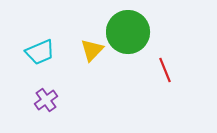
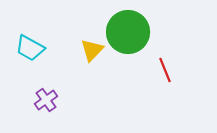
cyan trapezoid: moved 10 px left, 4 px up; rotated 52 degrees clockwise
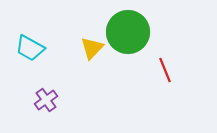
yellow triangle: moved 2 px up
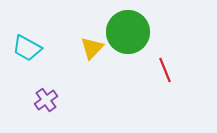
cyan trapezoid: moved 3 px left
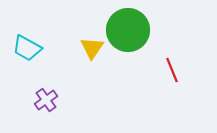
green circle: moved 2 px up
yellow triangle: rotated 10 degrees counterclockwise
red line: moved 7 px right
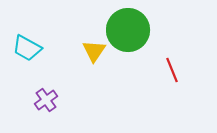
yellow triangle: moved 2 px right, 3 px down
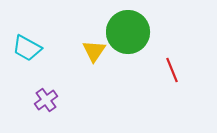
green circle: moved 2 px down
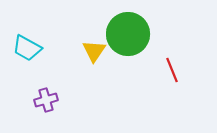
green circle: moved 2 px down
purple cross: rotated 20 degrees clockwise
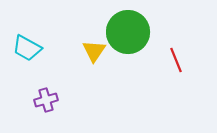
green circle: moved 2 px up
red line: moved 4 px right, 10 px up
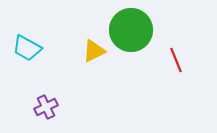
green circle: moved 3 px right, 2 px up
yellow triangle: rotated 30 degrees clockwise
purple cross: moved 7 px down; rotated 10 degrees counterclockwise
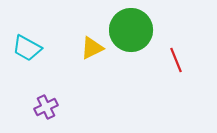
yellow triangle: moved 2 px left, 3 px up
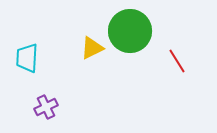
green circle: moved 1 px left, 1 px down
cyan trapezoid: moved 10 px down; rotated 64 degrees clockwise
red line: moved 1 px right, 1 px down; rotated 10 degrees counterclockwise
